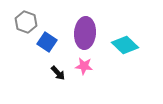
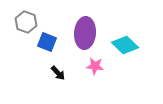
blue square: rotated 12 degrees counterclockwise
pink star: moved 11 px right
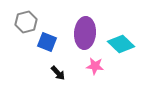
gray hexagon: rotated 25 degrees clockwise
cyan diamond: moved 4 px left, 1 px up
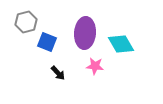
cyan diamond: rotated 16 degrees clockwise
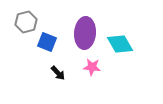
cyan diamond: moved 1 px left
pink star: moved 3 px left, 1 px down
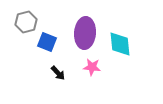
cyan diamond: rotated 24 degrees clockwise
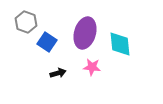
gray hexagon: rotated 25 degrees counterclockwise
purple ellipse: rotated 12 degrees clockwise
blue square: rotated 12 degrees clockwise
black arrow: rotated 63 degrees counterclockwise
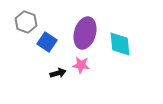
pink star: moved 11 px left, 2 px up
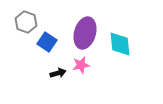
pink star: rotated 18 degrees counterclockwise
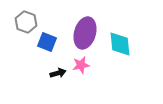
blue square: rotated 12 degrees counterclockwise
